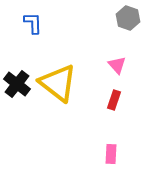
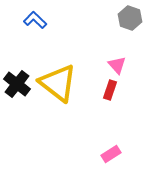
gray hexagon: moved 2 px right
blue L-shape: moved 2 px right, 3 px up; rotated 45 degrees counterclockwise
red rectangle: moved 4 px left, 10 px up
pink rectangle: rotated 54 degrees clockwise
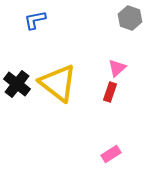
blue L-shape: rotated 55 degrees counterclockwise
pink triangle: moved 3 px down; rotated 30 degrees clockwise
red rectangle: moved 2 px down
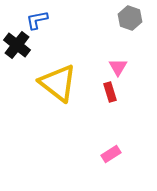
blue L-shape: moved 2 px right
pink triangle: moved 1 px right, 1 px up; rotated 18 degrees counterclockwise
black cross: moved 39 px up
red rectangle: rotated 36 degrees counterclockwise
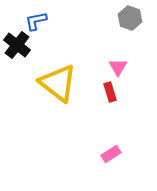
blue L-shape: moved 1 px left, 1 px down
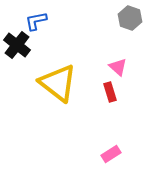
pink triangle: rotated 18 degrees counterclockwise
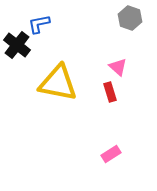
blue L-shape: moved 3 px right, 3 px down
yellow triangle: rotated 27 degrees counterclockwise
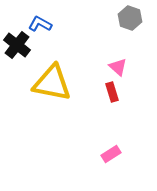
blue L-shape: moved 1 px right; rotated 40 degrees clockwise
yellow triangle: moved 6 px left
red rectangle: moved 2 px right
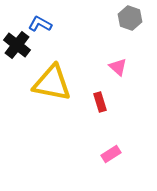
red rectangle: moved 12 px left, 10 px down
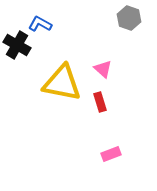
gray hexagon: moved 1 px left
black cross: rotated 8 degrees counterclockwise
pink triangle: moved 15 px left, 2 px down
yellow triangle: moved 10 px right
pink rectangle: rotated 12 degrees clockwise
